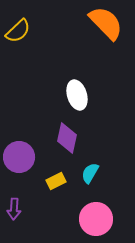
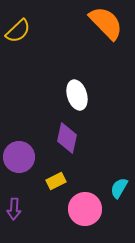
cyan semicircle: moved 29 px right, 15 px down
pink circle: moved 11 px left, 10 px up
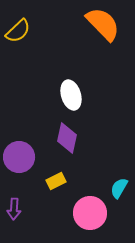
orange semicircle: moved 3 px left, 1 px down
white ellipse: moved 6 px left
pink circle: moved 5 px right, 4 px down
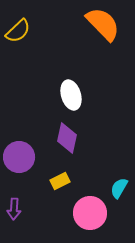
yellow rectangle: moved 4 px right
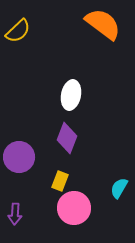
orange semicircle: rotated 9 degrees counterclockwise
white ellipse: rotated 28 degrees clockwise
purple diamond: rotated 8 degrees clockwise
yellow rectangle: rotated 42 degrees counterclockwise
purple arrow: moved 1 px right, 5 px down
pink circle: moved 16 px left, 5 px up
